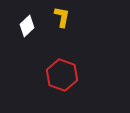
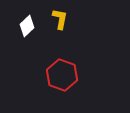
yellow L-shape: moved 2 px left, 2 px down
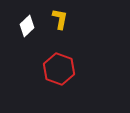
red hexagon: moved 3 px left, 6 px up
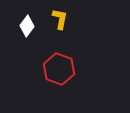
white diamond: rotated 10 degrees counterclockwise
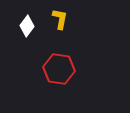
red hexagon: rotated 12 degrees counterclockwise
